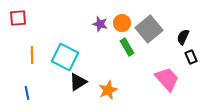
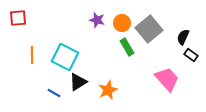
purple star: moved 3 px left, 4 px up
black rectangle: moved 2 px up; rotated 32 degrees counterclockwise
blue line: moved 27 px right; rotated 48 degrees counterclockwise
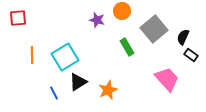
orange circle: moved 12 px up
gray square: moved 5 px right
cyan square: rotated 32 degrees clockwise
blue line: rotated 32 degrees clockwise
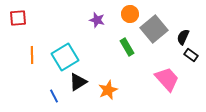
orange circle: moved 8 px right, 3 px down
blue line: moved 3 px down
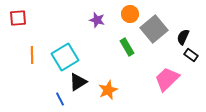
pink trapezoid: rotated 92 degrees counterclockwise
blue line: moved 6 px right, 3 px down
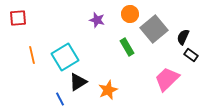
orange line: rotated 12 degrees counterclockwise
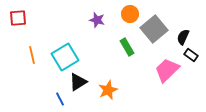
pink trapezoid: moved 9 px up
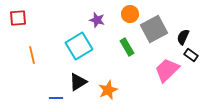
gray square: rotated 12 degrees clockwise
cyan square: moved 14 px right, 11 px up
blue line: moved 4 px left, 1 px up; rotated 64 degrees counterclockwise
